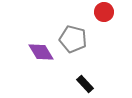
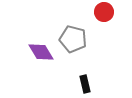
black rectangle: rotated 30 degrees clockwise
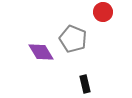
red circle: moved 1 px left
gray pentagon: rotated 8 degrees clockwise
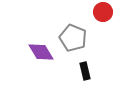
gray pentagon: moved 1 px up
black rectangle: moved 13 px up
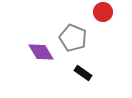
black rectangle: moved 2 px left, 2 px down; rotated 42 degrees counterclockwise
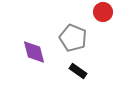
purple diamond: moved 7 px left; rotated 16 degrees clockwise
black rectangle: moved 5 px left, 2 px up
